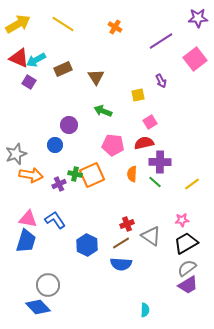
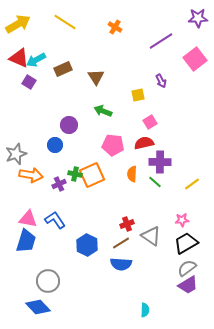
yellow line at (63, 24): moved 2 px right, 2 px up
gray circle at (48, 285): moved 4 px up
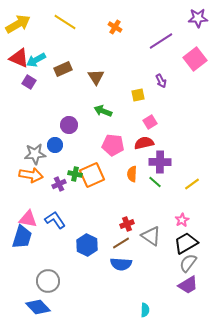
gray star at (16, 154): moved 19 px right; rotated 15 degrees clockwise
pink star at (182, 220): rotated 24 degrees counterclockwise
blue trapezoid at (26, 241): moved 4 px left, 4 px up
gray semicircle at (187, 268): moved 1 px right, 5 px up; rotated 18 degrees counterclockwise
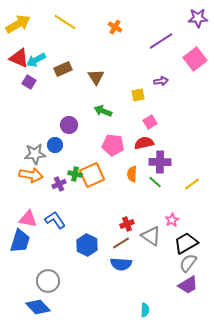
purple arrow at (161, 81): rotated 72 degrees counterclockwise
pink star at (182, 220): moved 10 px left
blue trapezoid at (22, 237): moved 2 px left, 4 px down
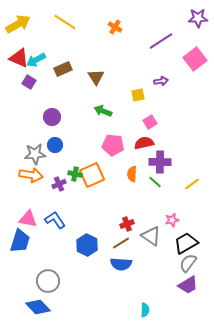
purple circle at (69, 125): moved 17 px left, 8 px up
pink star at (172, 220): rotated 16 degrees clockwise
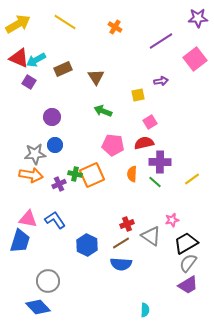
yellow line at (192, 184): moved 5 px up
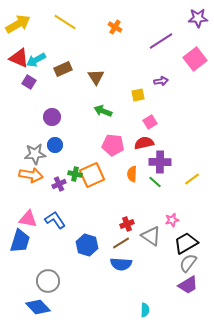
blue hexagon at (87, 245): rotated 10 degrees counterclockwise
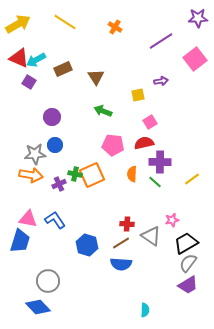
red cross at (127, 224): rotated 24 degrees clockwise
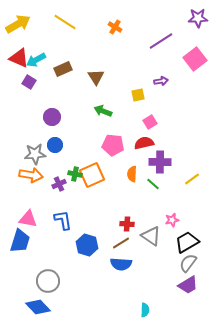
green line at (155, 182): moved 2 px left, 2 px down
blue L-shape at (55, 220): moved 8 px right; rotated 25 degrees clockwise
black trapezoid at (186, 243): moved 1 px right, 1 px up
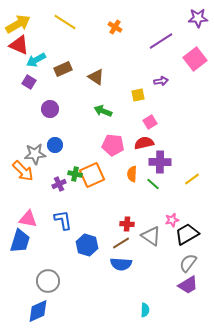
red triangle at (19, 58): moved 13 px up
brown triangle at (96, 77): rotated 24 degrees counterclockwise
purple circle at (52, 117): moved 2 px left, 8 px up
orange arrow at (31, 175): moved 8 px left, 4 px up; rotated 35 degrees clockwise
black trapezoid at (187, 242): moved 8 px up
blue diamond at (38, 307): moved 4 px down; rotated 70 degrees counterclockwise
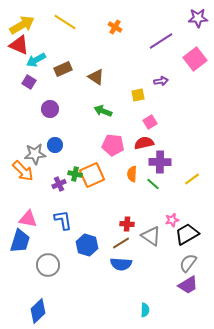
yellow arrow at (18, 24): moved 4 px right, 1 px down
gray circle at (48, 281): moved 16 px up
blue diamond at (38, 311): rotated 20 degrees counterclockwise
